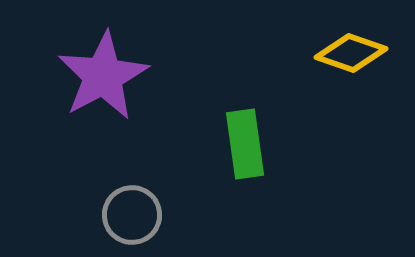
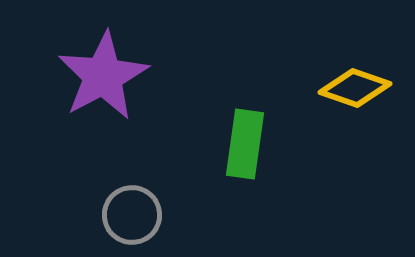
yellow diamond: moved 4 px right, 35 px down
green rectangle: rotated 16 degrees clockwise
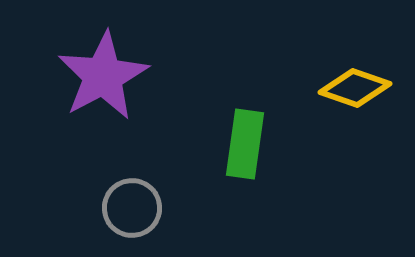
gray circle: moved 7 px up
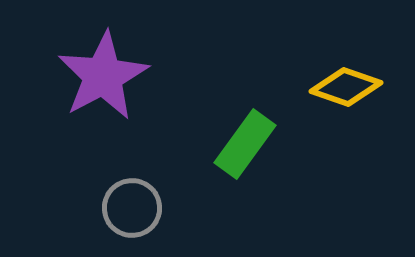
yellow diamond: moved 9 px left, 1 px up
green rectangle: rotated 28 degrees clockwise
